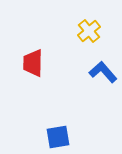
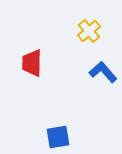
red trapezoid: moved 1 px left
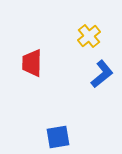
yellow cross: moved 5 px down
blue L-shape: moved 1 px left, 2 px down; rotated 92 degrees clockwise
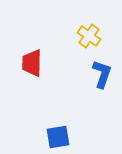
yellow cross: rotated 15 degrees counterclockwise
blue L-shape: rotated 32 degrees counterclockwise
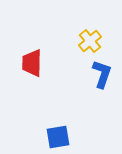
yellow cross: moved 1 px right, 5 px down; rotated 15 degrees clockwise
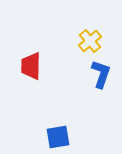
red trapezoid: moved 1 px left, 3 px down
blue L-shape: moved 1 px left
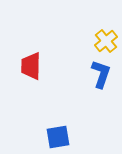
yellow cross: moved 16 px right
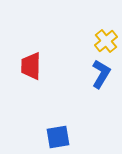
blue L-shape: rotated 12 degrees clockwise
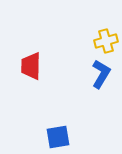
yellow cross: rotated 25 degrees clockwise
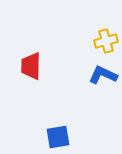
blue L-shape: moved 2 px right, 1 px down; rotated 96 degrees counterclockwise
